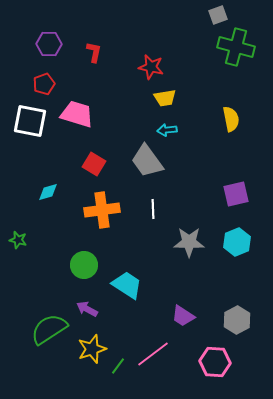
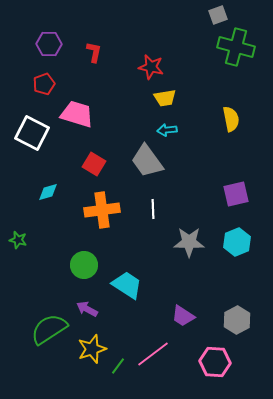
white square: moved 2 px right, 12 px down; rotated 16 degrees clockwise
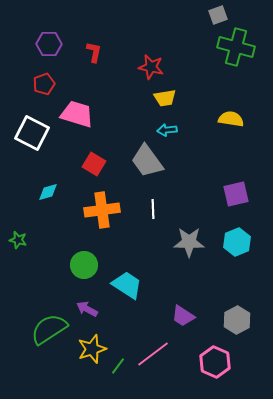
yellow semicircle: rotated 70 degrees counterclockwise
pink hexagon: rotated 20 degrees clockwise
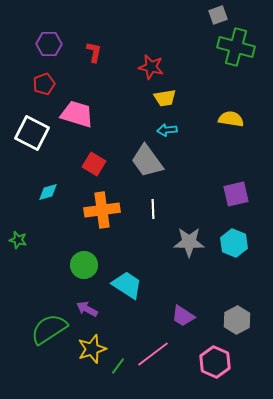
cyan hexagon: moved 3 px left, 1 px down; rotated 16 degrees counterclockwise
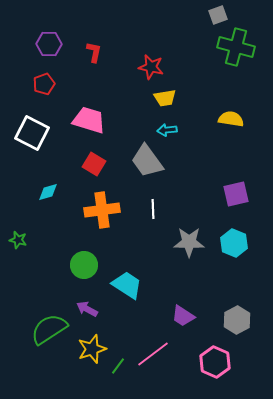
pink trapezoid: moved 12 px right, 6 px down
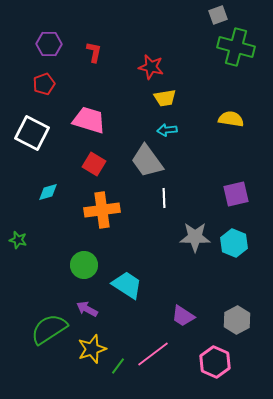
white line: moved 11 px right, 11 px up
gray star: moved 6 px right, 5 px up
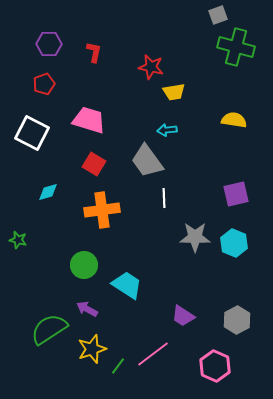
yellow trapezoid: moved 9 px right, 6 px up
yellow semicircle: moved 3 px right, 1 px down
pink hexagon: moved 4 px down
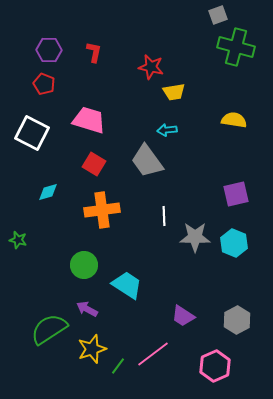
purple hexagon: moved 6 px down
red pentagon: rotated 30 degrees counterclockwise
white line: moved 18 px down
pink hexagon: rotated 12 degrees clockwise
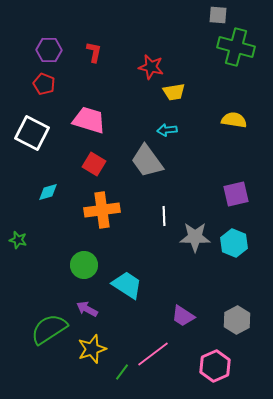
gray square: rotated 24 degrees clockwise
green line: moved 4 px right, 6 px down
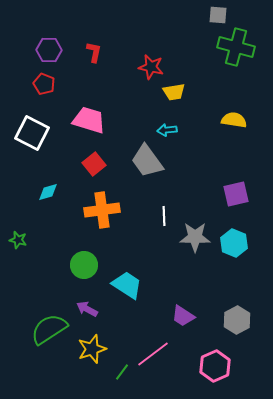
red square: rotated 20 degrees clockwise
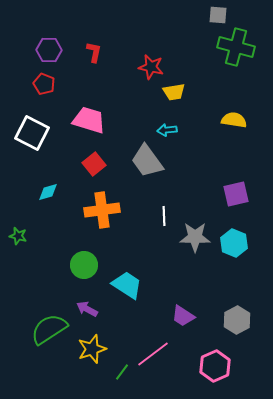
green star: moved 4 px up
